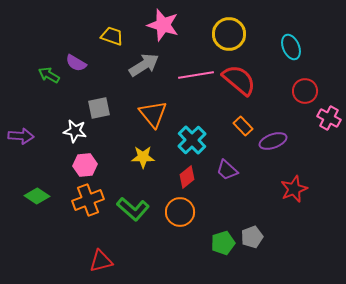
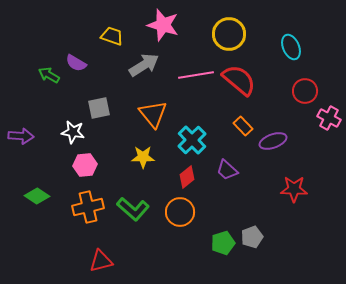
white star: moved 2 px left, 1 px down
red star: rotated 24 degrees clockwise
orange cross: moved 7 px down; rotated 8 degrees clockwise
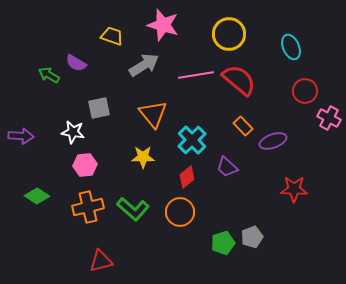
purple trapezoid: moved 3 px up
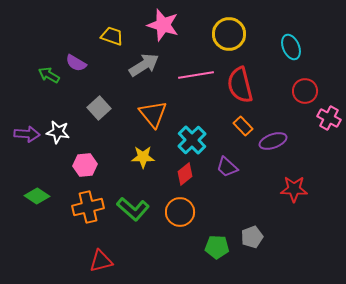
red semicircle: moved 1 px right, 5 px down; rotated 144 degrees counterclockwise
gray square: rotated 30 degrees counterclockwise
white star: moved 15 px left
purple arrow: moved 6 px right, 2 px up
red diamond: moved 2 px left, 3 px up
green pentagon: moved 6 px left, 4 px down; rotated 20 degrees clockwise
